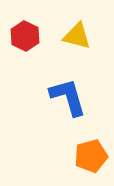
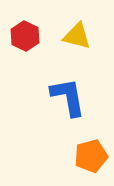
blue L-shape: rotated 6 degrees clockwise
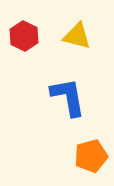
red hexagon: moved 1 px left
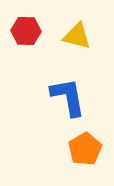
red hexagon: moved 2 px right, 5 px up; rotated 24 degrees counterclockwise
orange pentagon: moved 6 px left, 7 px up; rotated 16 degrees counterclockwise
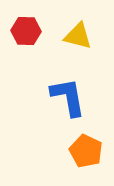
yellow triangle: moved 1 px right
orange pentagon: moved 1 px right, 2 px down; rotated 16 degrees counterclockwise
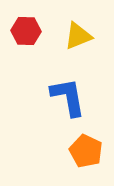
yellow triangle: rotated 36 degrees counterclockwise
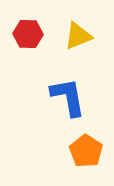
red hexagon: moved 2 px right, 3 px down
orange pentagon: rotated 8 degrees clockwise
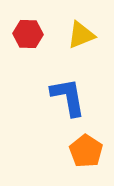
yellow triangle: moved 3 px right, 1 px up
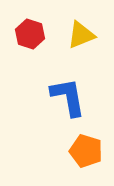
red hexagon: moved 2 px right; rotated 16 degrees clockwise
orange pentagon: rotated 16 degrees counterclockwise
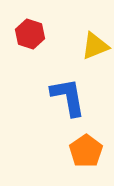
yellow triangle: moved 14 px right, 11 px down
orange pentagon: rotated 20 degrees clockwise
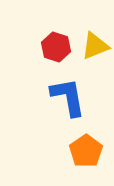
red hexagon: moved 26 px right, 13 px down
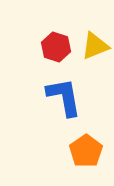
blue L-shape: moved 4 px left
